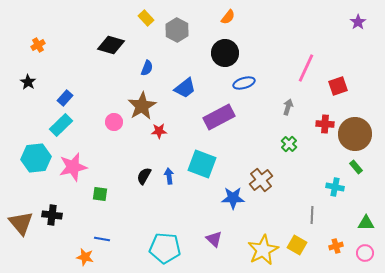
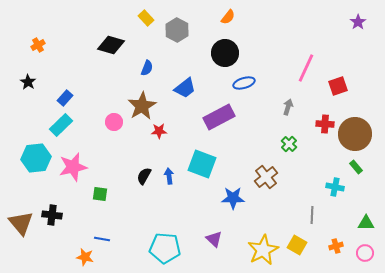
brown cross at (261, 180): moved 5 px right, 3 px up
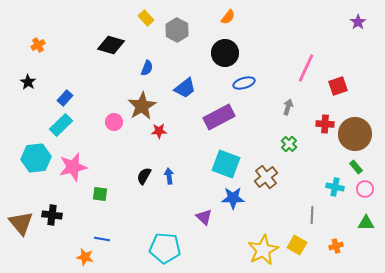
cyan square at (202, 164): moved 24 px right
purple triangle at (214, 239): moved 10 px left, 22 px up
pink circle at (365, 253): moved 64 px up
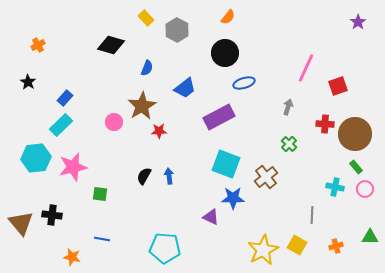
purple triangle at (204, 217): moved 7 px right; rotated 18 degrees counterclockwise
green triangle at (366, 223): moved 4 px right, 14 px down
orange star at (85, 257): moved 13 px left
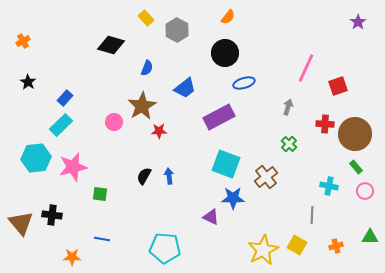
orange cross at (38, 45): moved 15 px left, 4 px up
cyan cross at (335, 187): moved 6 px left, 1 px up
pink circle at (365, 189): moved 2 px down
orange star at (72, 257): rotated 12 degrees counterclockwise
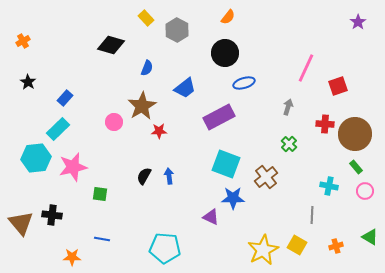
cyan rectangle at (61, 125): moved 3 px left, 4 px down
green triangle at (370, 237): rotated 30 degrees clockwise
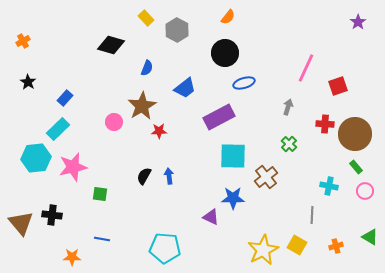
cyan square at (226, 164): moved 7 px right, 8 px up; rotated 20 degrees counterclockwise
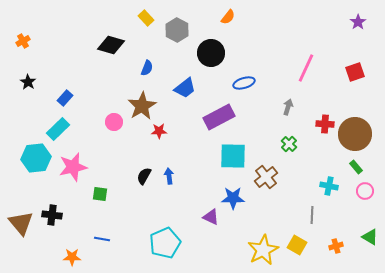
black circle at (225, 53): moved 14 px left
red square at (338, 86): moved 17 px right, 14 px up
cyan pentagon at (165, 248): moved 5 px up; rotated 28 degrees counterclockwise
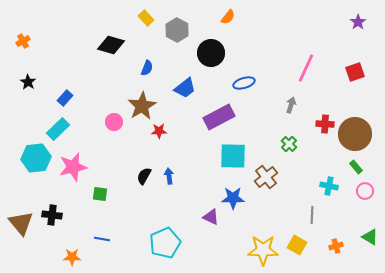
gray arrow at (288, 107): moved 3 px right, 2 px up
yellow star at (263, 250): rotated 28 degrees clockwise
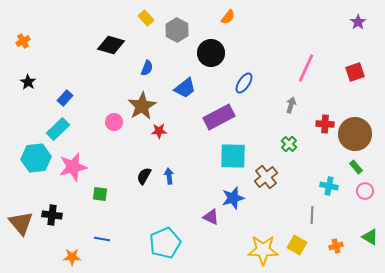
blue ellipse at (244, 83): rotated 40 degrees counterclockwise
blue star at (233, 198): rotated 15 degrees counterclockwise
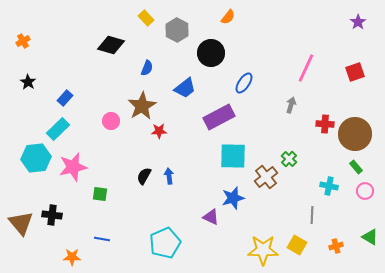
pink circle at (114, 122): moved 3 px left, 1 px up
green cross at (289, 144): moved 15 px down
